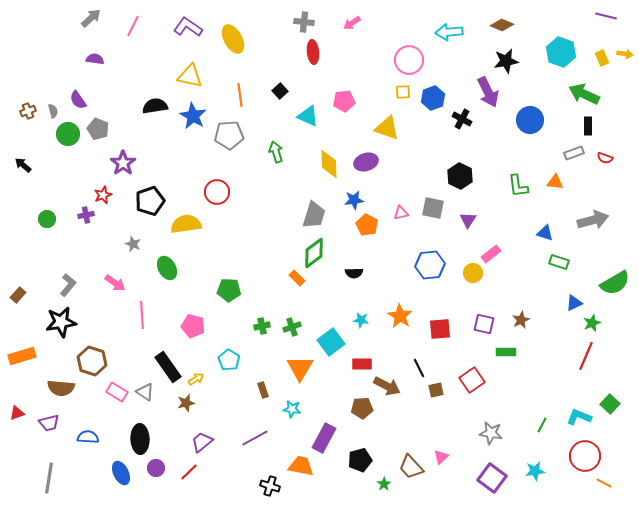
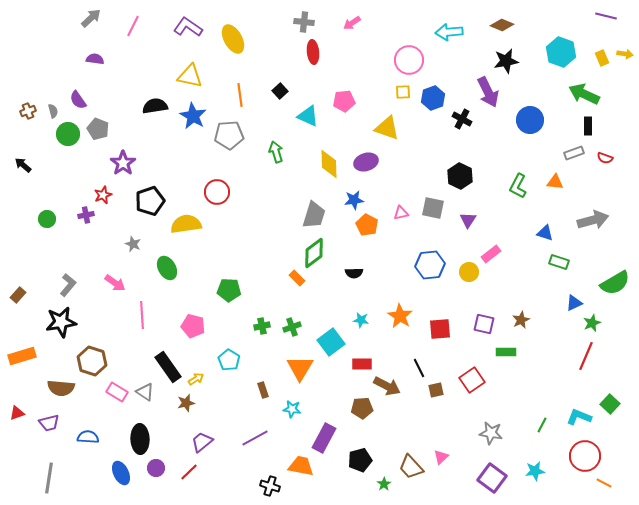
green L-shape at (518, 186): rotated 35 degrees clockwise
yellow circle at (473, 273): moved 4 px left, 1 px up
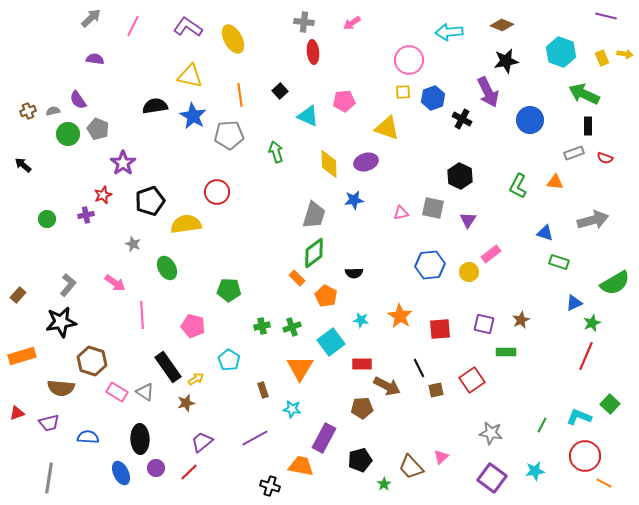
gray semicircle at (53, 111): rotated 88 degrees counterclockwise
orange pentagon at (367, 225): moved 41 px left, 71 px down
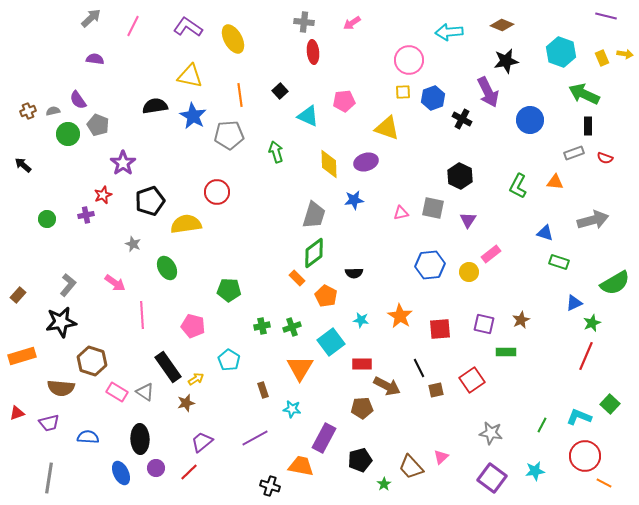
gray pentagon at (98, 129): moved 4 px up
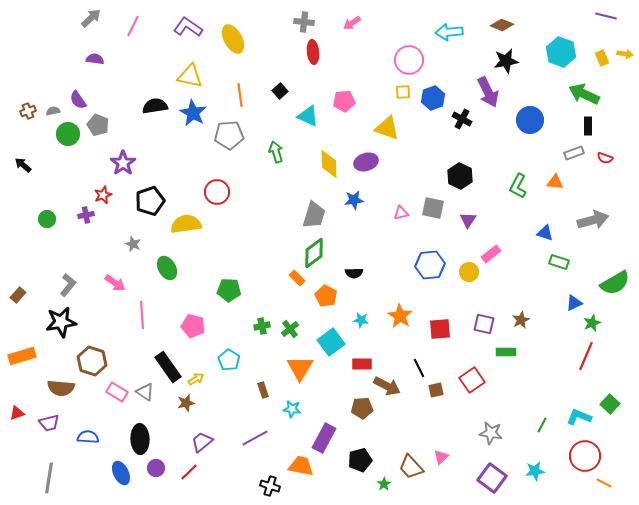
blue star at (193, 116): moved 3 px up
green cross at (292, 327): moved 2 px left, 2 px down; rotated 18 degrees counterclockwise
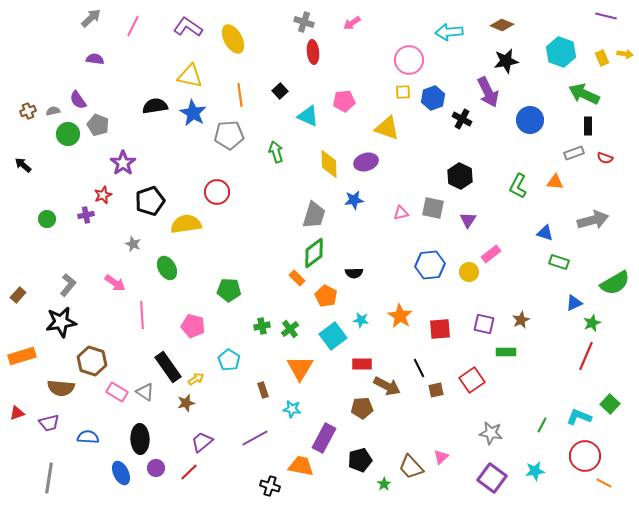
gray cross at (304, 22): rotated 12 degrees clockwise
cyan square at (331, 342): moved 2 px right, 6 px up
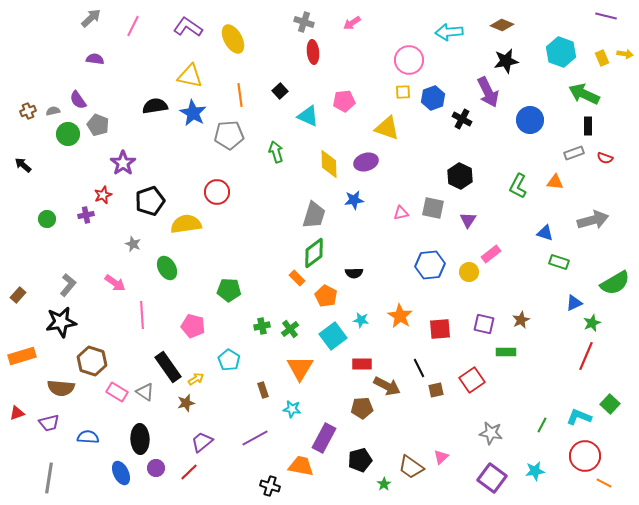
brown trapezoid at (411, 467): rotated 12 degrees counterclockwise
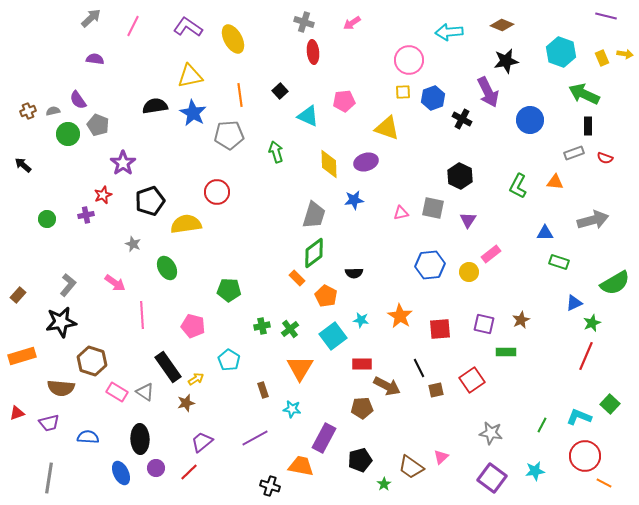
yellow triangle at (190, 76): rotated 24 degrees counterclockwise
blue triangle at (545, 233): rotated 18 degrees counterclockwise
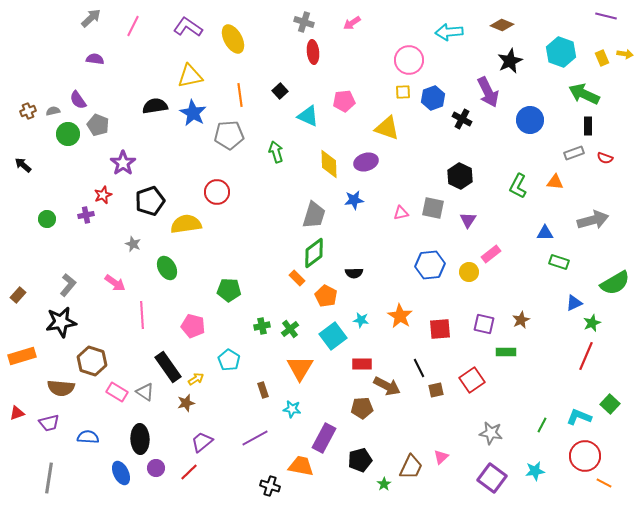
black star at (506, 61): moved 4 px right; rotated 15 degrees counterclockwise
brown trapezoid at (411, 467): rotated 100 degrees counterclockwise
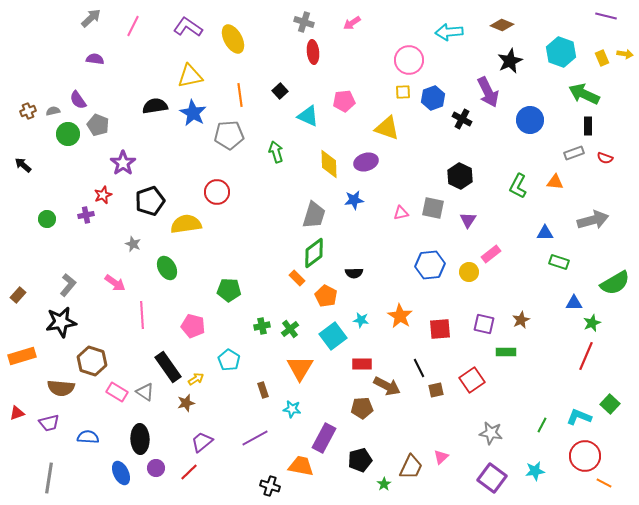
blue triangle at (574, 303): rotated 24 degrees clockwise
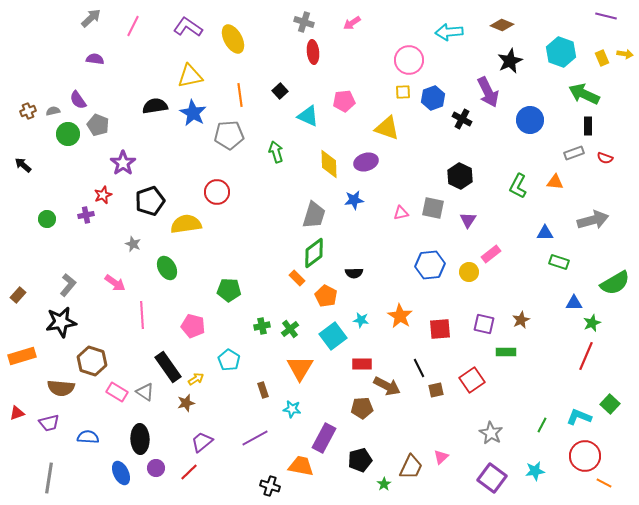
gray star at (491, 433): rotated 20 degrees clockwise
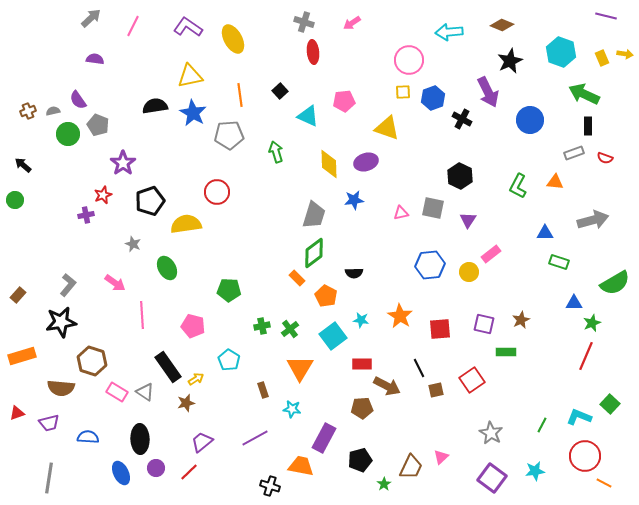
green circle at (47, 219): moved 32 px left, 19 px up
